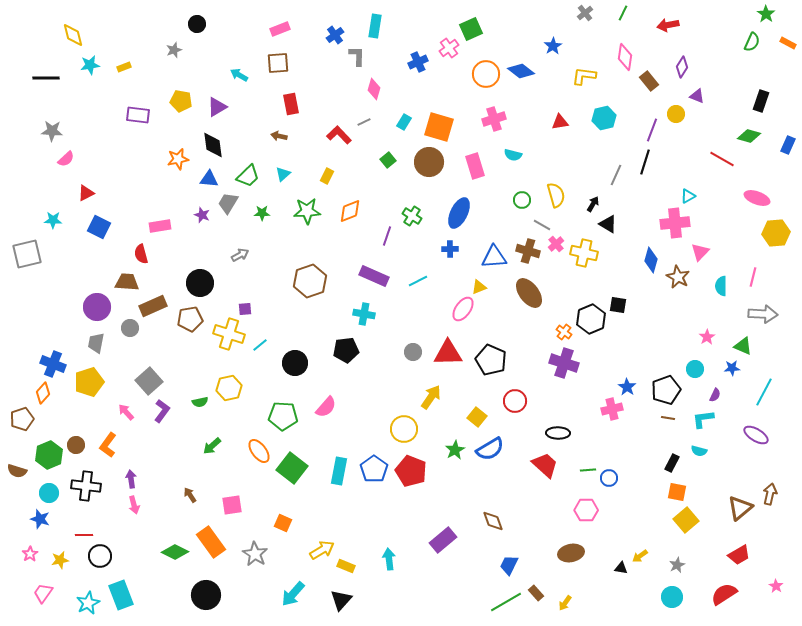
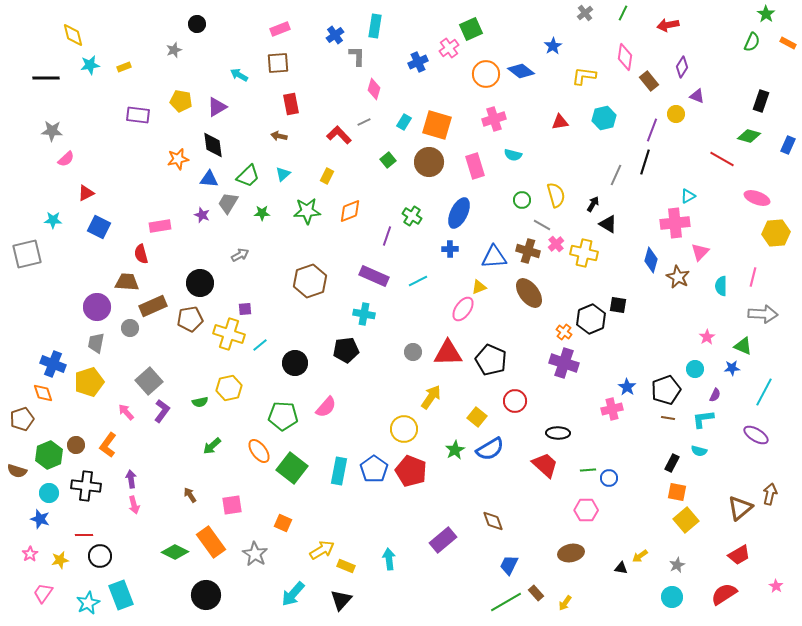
orange square at (439, 127): moved 2 px left, 2 px up
orange diamond at (43, 393): rotated 60 degrees counterclockwise
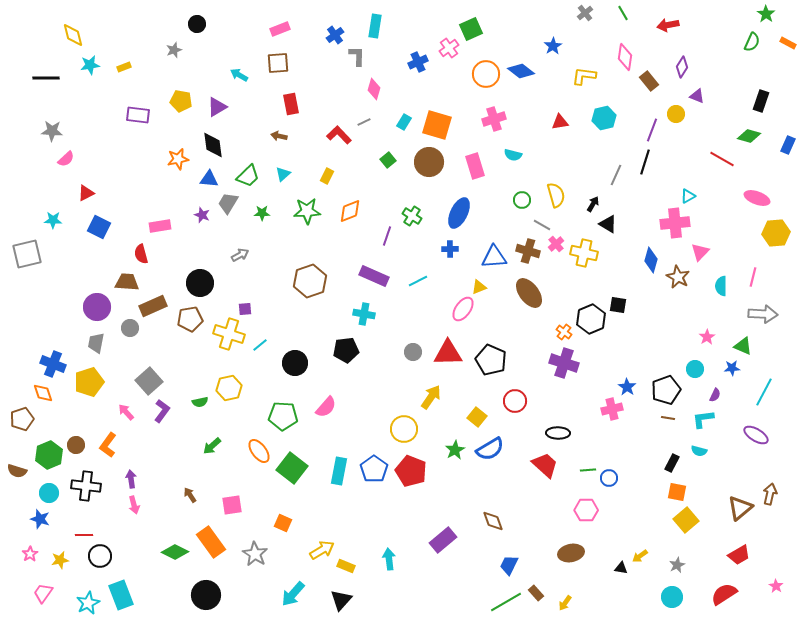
green line at (623, 13): rotated 56 degrees counterclockwise
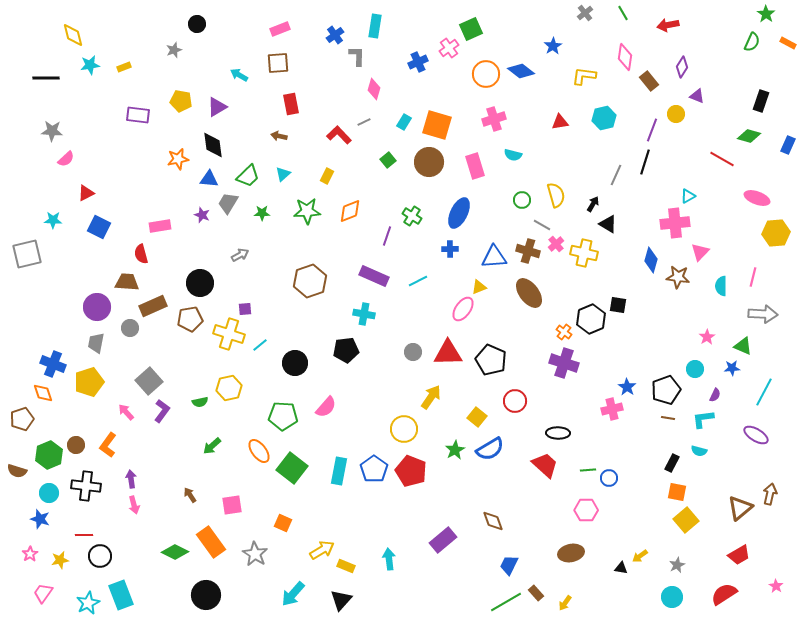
brown star at (678, 277): rotated 20 degrees counterclockwise
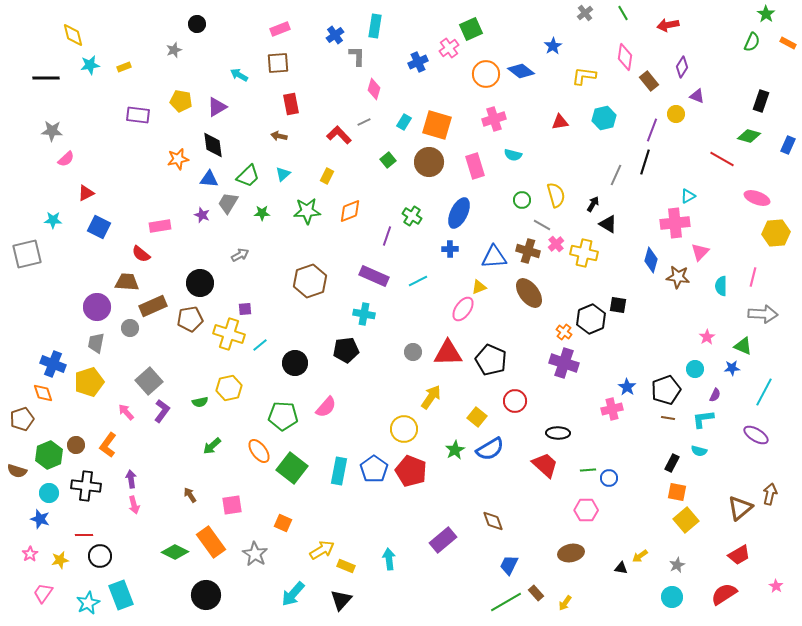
red semicircle at (141, 254): rotated 36 degrees counterclockwise
